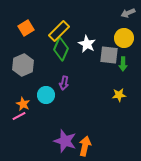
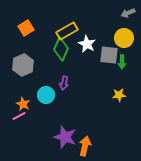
yellow rectangle: moved 8 px right; rotated 15 degrees clockwise
green arrow: moved 1 px left, 2 px up
purple star: moved 4 px up
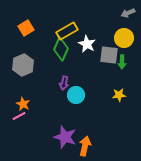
cyan circle: moved 30 px right
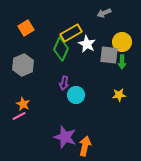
gray arrow: moved 24 px left
yellow rectangle: moved 4 px right, 2 px down
yellow circle: moved 2 px left, 4 px down
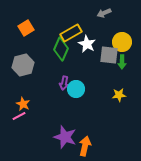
gray hexagon: rotated 10 degrees clockwise
cyan circle: moved 6 px up
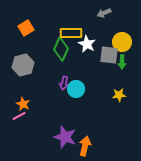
yellow rectangle: rotated 30 degrees clockwise
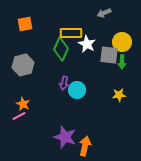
orange square: moved 1 px left, 4 px up; rotated 21 degrees clockwise
cyan circle: moved 1 px right, 1 px down
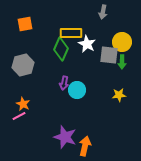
gray arrow: moved 1 px left, 1 px up; rotated 56 degrees counterclockwise
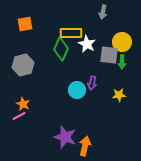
purple arrow: moved 28 px right
